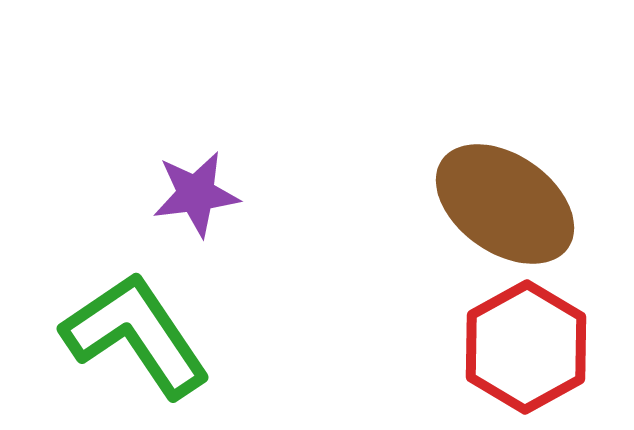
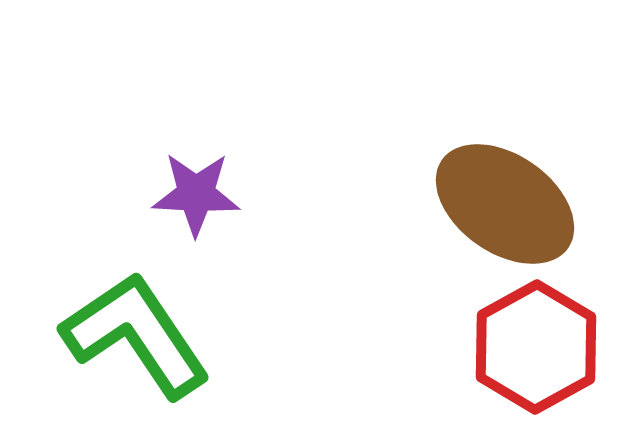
purple star: rotated 10 degrees clockwise
red hexagon: moved 10 px right
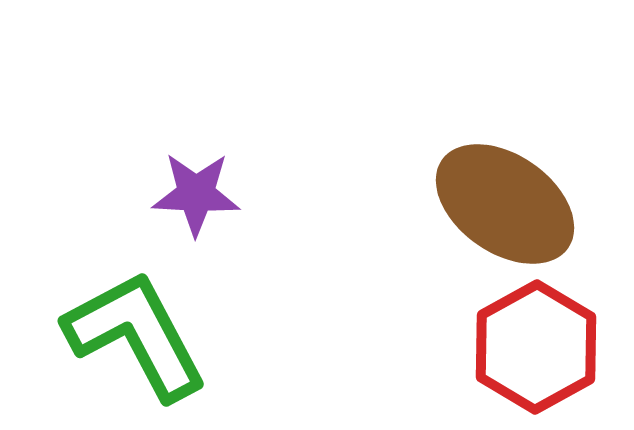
green L-shape: rotated 6 degrees clockwise
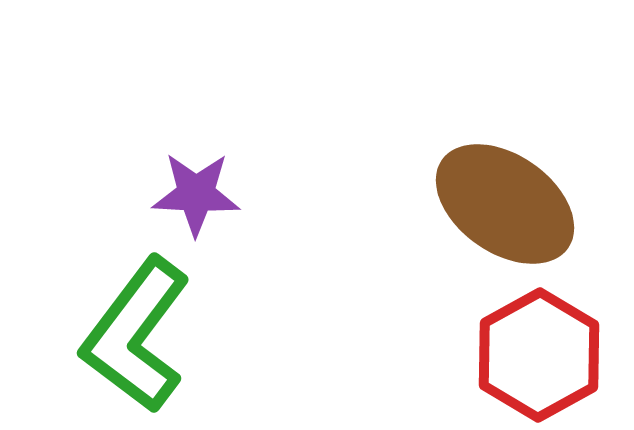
green L-shape: rotated 115 degrees counterclockwise
red hexagon: moved 3 px right, 8 px down
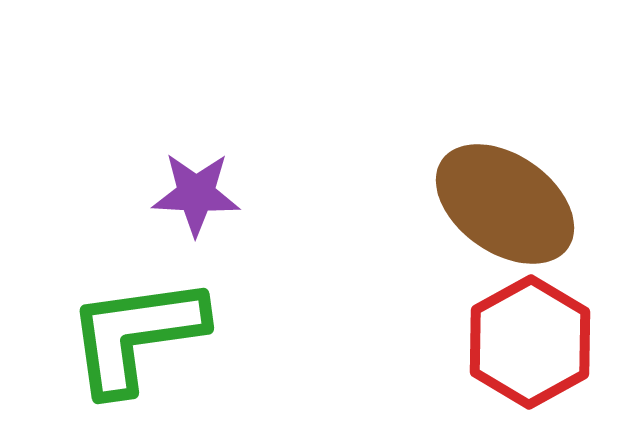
green L-shape: rotated 45 degrees clockwise
red hexagon: moved 9 px left, 13 px up
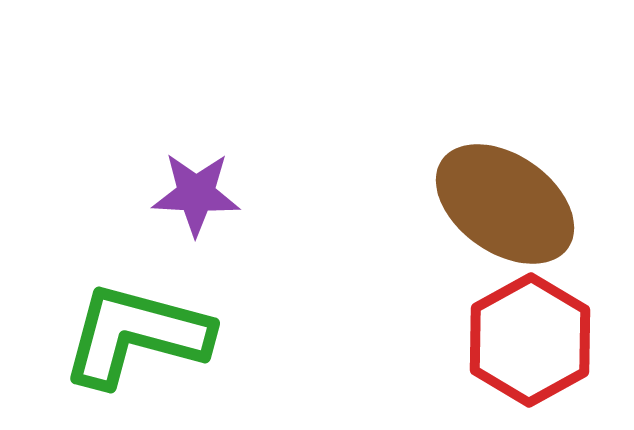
green L-shape: rotated 23 degrees clockwise
red hexagon: moved 2 px up
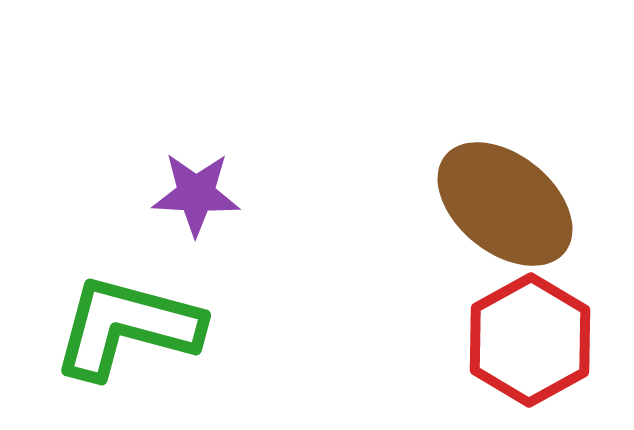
brown ellipse: rotated 4 degrees clockwise
green L-shape: moved 9 px left, 8 px up
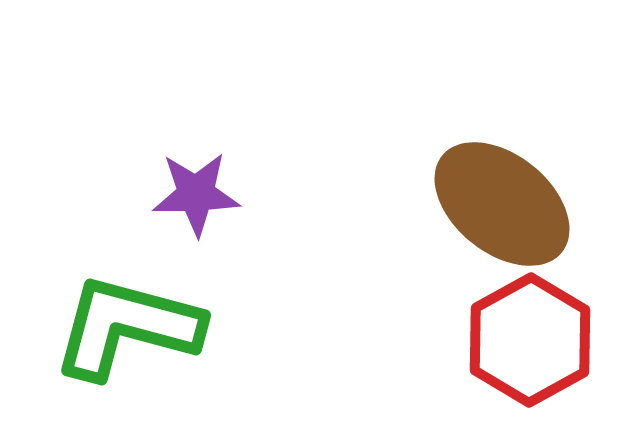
purple star: rotated 4 degrees counterclockwise
brown ellipse: moved 3 px left
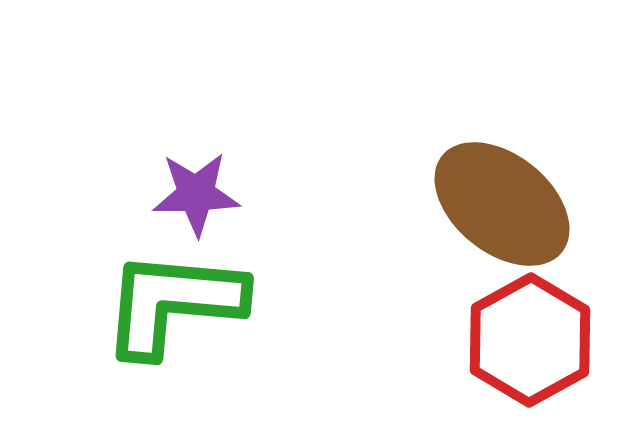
green L-shape: moved 46 px right, 24 px up; rotated 10 degrees counterclockwise
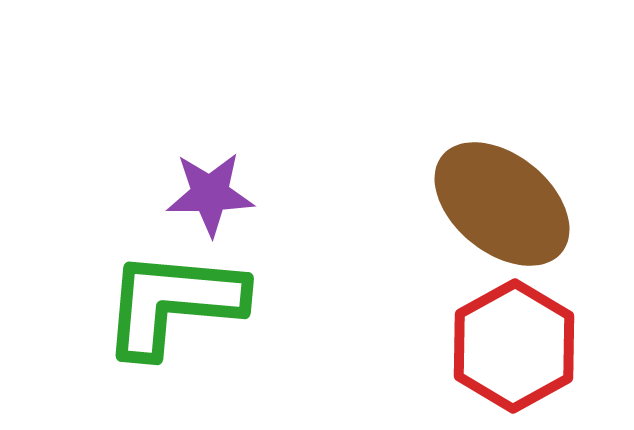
purple star: moved 14 px right
red hexagon: moved 16 px left, 6 px down
